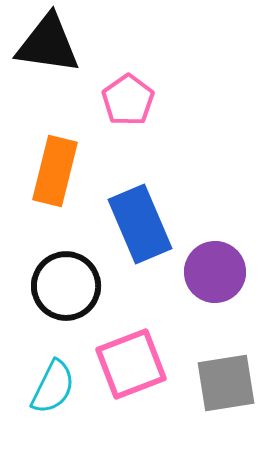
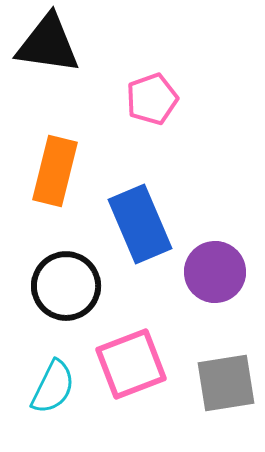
pink pentagon: moved 24 px right, 1 px up; rotated 15 degrees clockwise
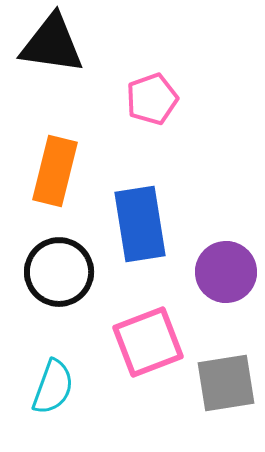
black triangle: moved 4 px right
blue rectangle: rotated 14 degrees clockwise
purple circle: moved 11 px right
black circle: moved 7 px left, 14 px up
pink square: moved 17 px right, 22 px up
cyan semicircle: rotated 6 degrees counterclockwise
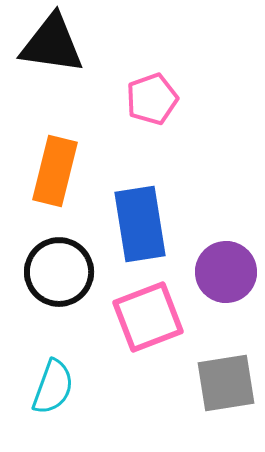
pink square: moved 25 px up
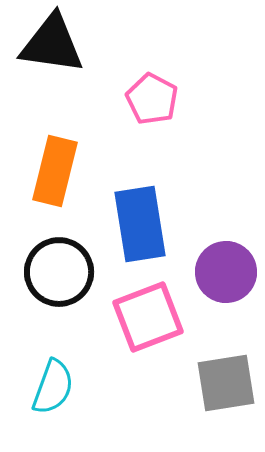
pink pentagon: rotated 24 degrees counterclockwise
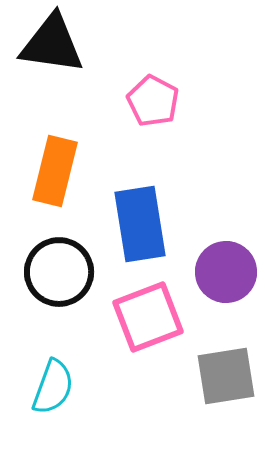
pink pentagon: moved 1 px right, 2 px down
gray square: moved 7 px up
